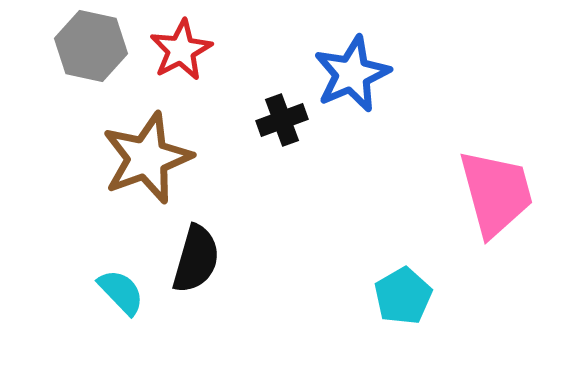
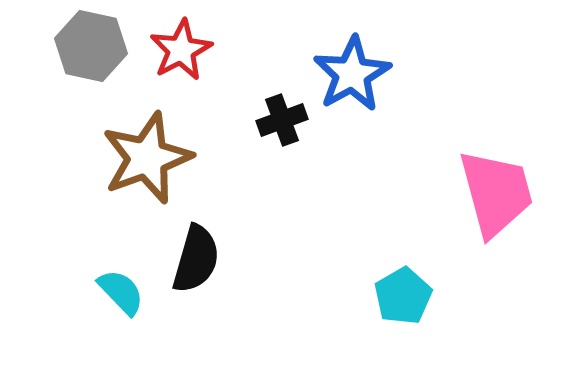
blue star: rotated 6 degrees counterclockwise
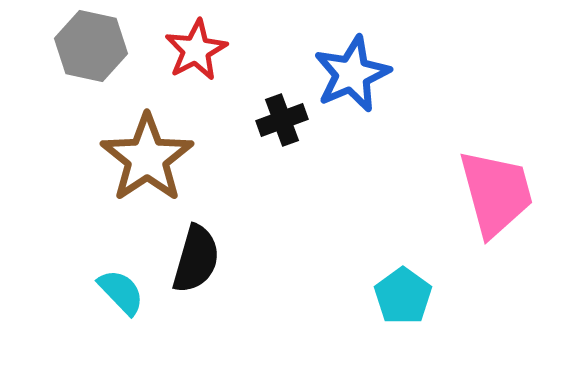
red star: moved 15 px right
blue star: rotated 6 degrees clockwise
brown star: rotated 14 degrees counterclockwise
cyan pentagon: rotated 6 degrees counterclockwise
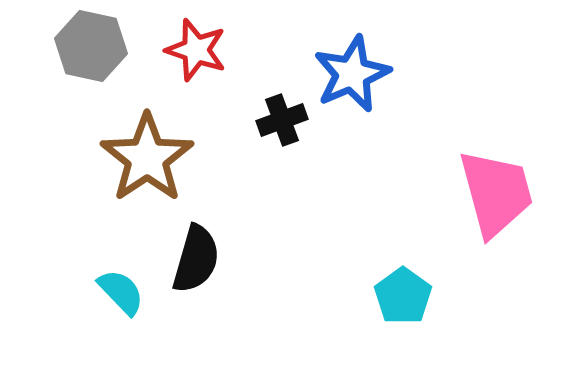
red star: rotated 26 degrees counterclockwise
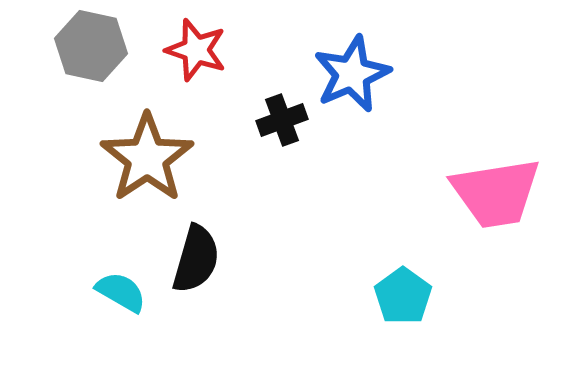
pink trapezoid: rotated 96 degrees clockwise
cyan semicircle: rotated 16 degrees counterclockwise
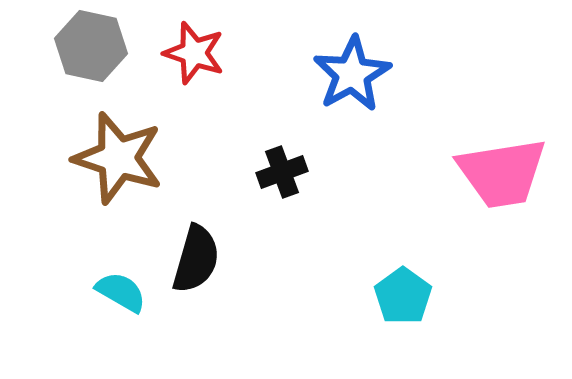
red star: moved 2 px left, 3 px down
blue star: rotated 6 degrees counterclockwise
black cross: moved 52 px down
brown star: moved 29 px left; rotated 20 degrees counterclockwise
pink trapezoid: moved 6 px right, 20 px up
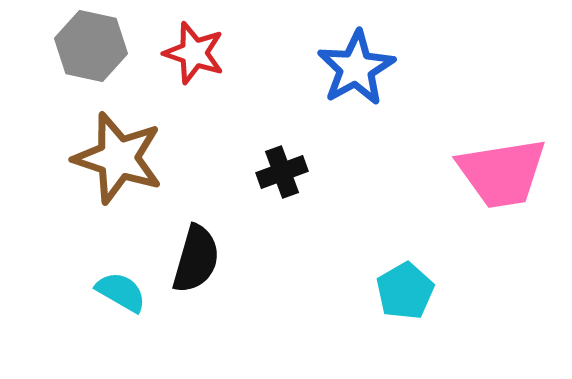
blue star: moved 4 px right, 6 px up
cyan pentagon: moved 2 px right, 5 px up; rotated 6 degrees clockwise
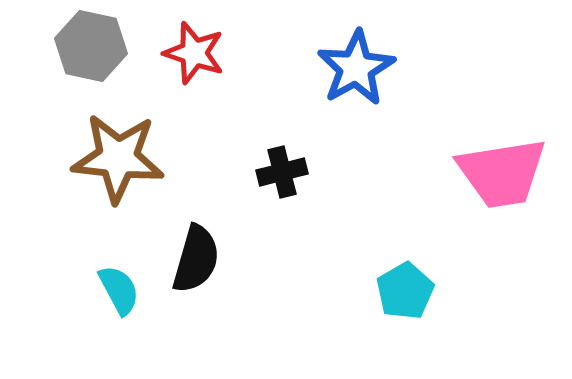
brown star: rotated 12 degrees counterclockwise
black cross: rotated 6 degrees clockwise
cyan semicircle: moved 2 px left, 2 px up; rotated 32 degrees clockwise
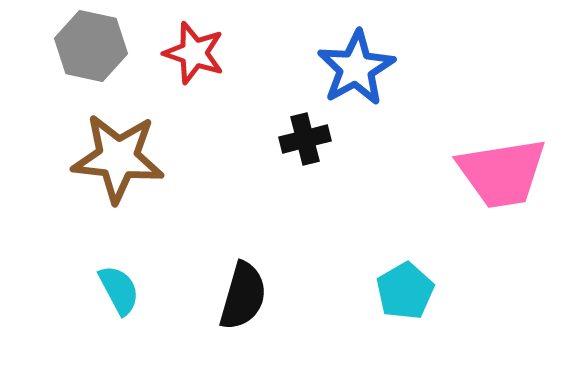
black cross: moved 23 px right, 33 px up
black semicircle: moved 47 px right, 37 px down
